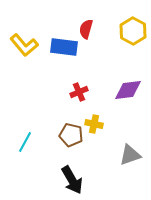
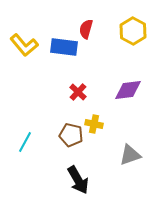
red cross: moved 1 px left; rotated 24 degrees counterclockwise
black arrow: moved 6 px right
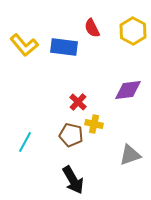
red semicircle: moved 6 px right, 1 px up; rotated 42 degrees counterclockwise
red cross: moved 10 px down
black arrow: moved 5 px left
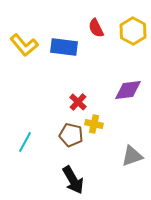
red semicircle: moved 4 px right
gray triangle: moved 2 px right, 1 px down
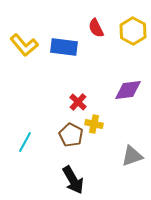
brown pentagon: rotated 15 degrees clockwise
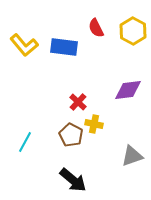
black arrow: rotated 20 degrees counterclockwise
